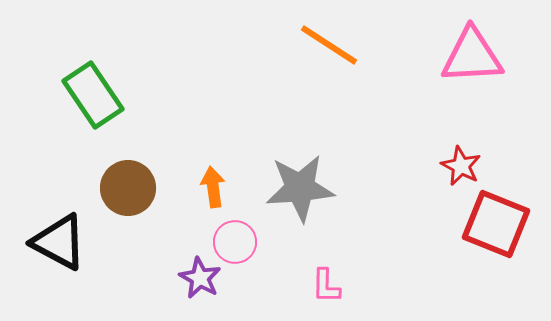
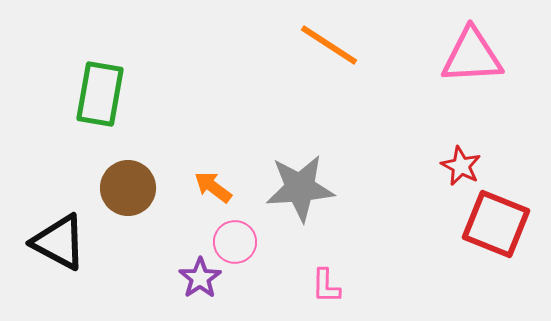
green rectangle: moved 7 px right, 1 px up; rotated 44 degrees clockwise
orange arrow: rotated 45 degrees counterclockwise
purple star: rotated 9 degrees clockwise
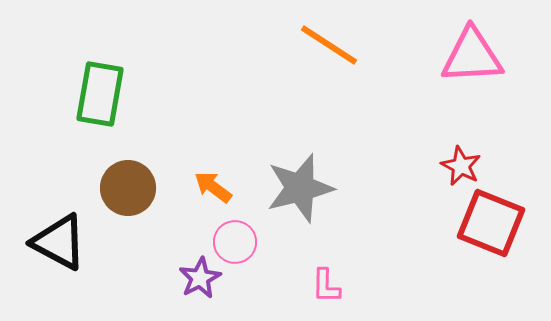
gray star: rotated 10 degrees counterclockwise
red square: moved 5 px left, 1 px up
purple star: rotated 6 degrees clockwise
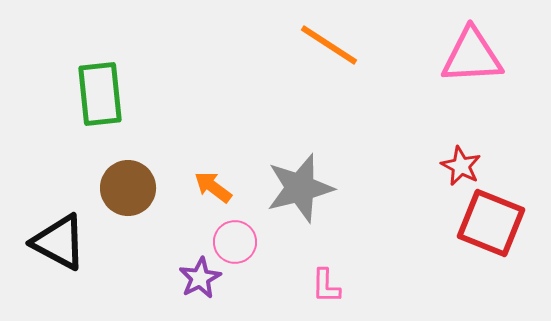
green rectangle: rotated 16 degrees counterclockwise
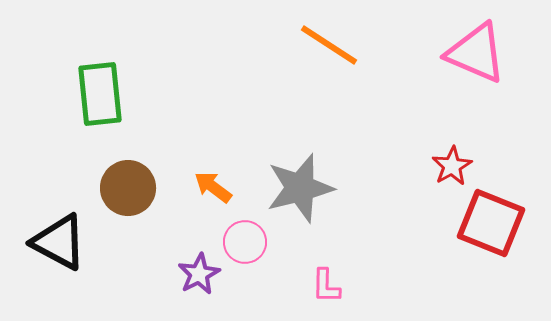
pink triangle: moved 4 px right, 3 px up; rotated 26 degrees clockwise
red star: moved 9 px left; rotated 15 degrees clockwise
pink circle: moved 10 px right
purple star: moved 1 px left, 4 px up
